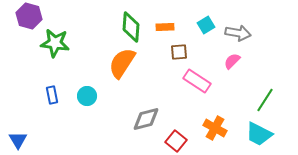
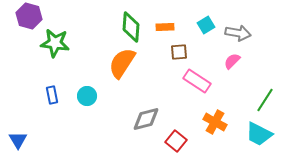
orange cross: moved 6 px up
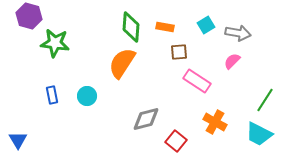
orange rectangle: rotated 12 degrees clockwise
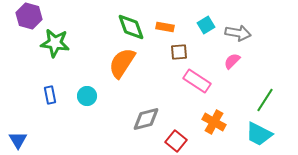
green diamond: rotated 24 degrees counterclockwise
blue rectangle: moved 2 px left
orange cross: moved 1 px left
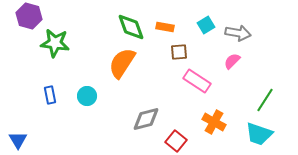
cyan trapezoid: rotated 8 degrees counterclockwise
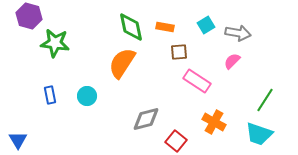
green diamond: rotated 8 degrees clockwise
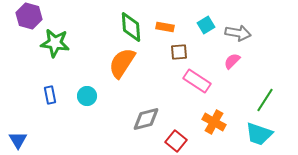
green diamond: rotated 8 degrees clockwise
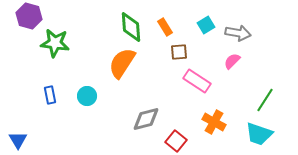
orange rectangle: rotated 48 degrees clockwise
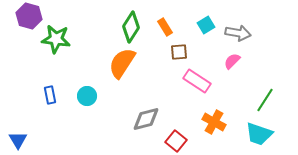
green diamond: rotated 36 degrees clockwise
green star: moved 1 px right, 4 px up
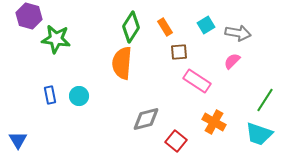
orange semicircle: rotated 28 degrees counterclockwise
cyan circle: moved 8 px left
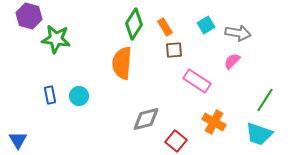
green diamond: moved 3 px right, 3 px up
brown square: moved 5 px left, 2 px up
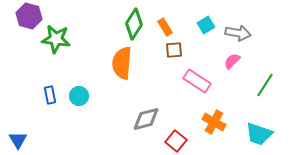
green line: moved 15 px up
